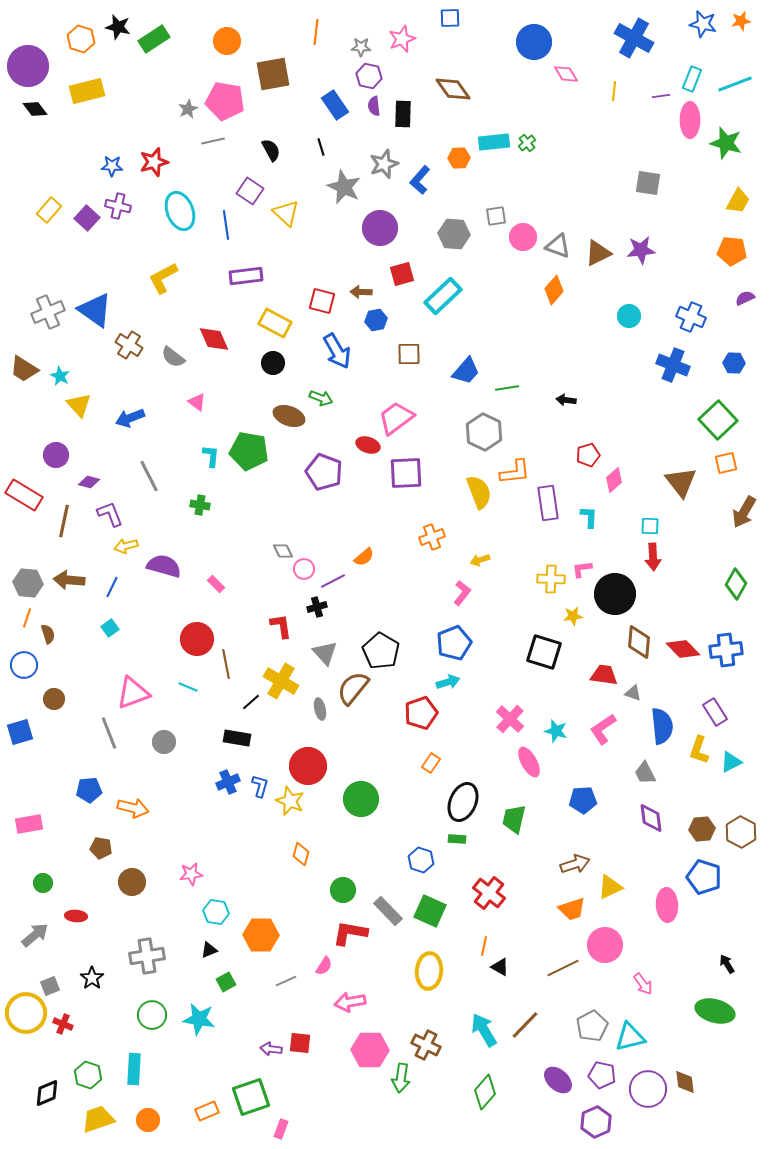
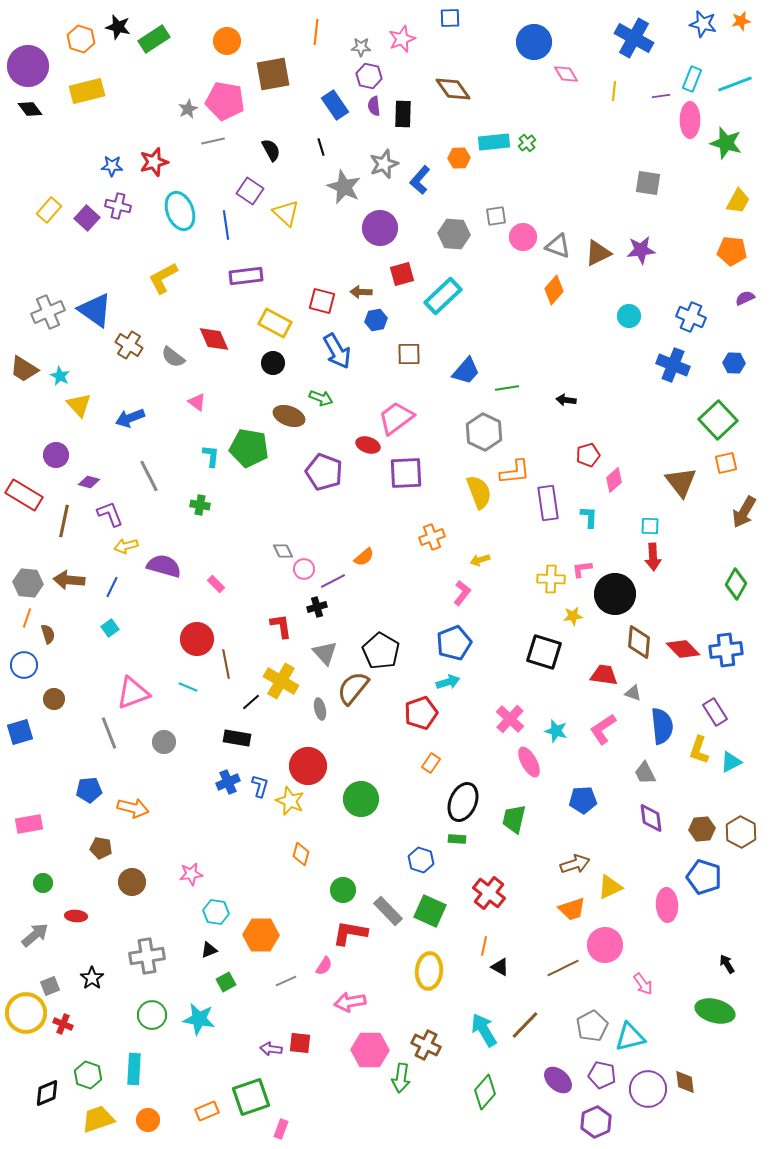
black diamond at (35, 109): moved 5 px left
green pentagon at (249, 451): moved 3 px up
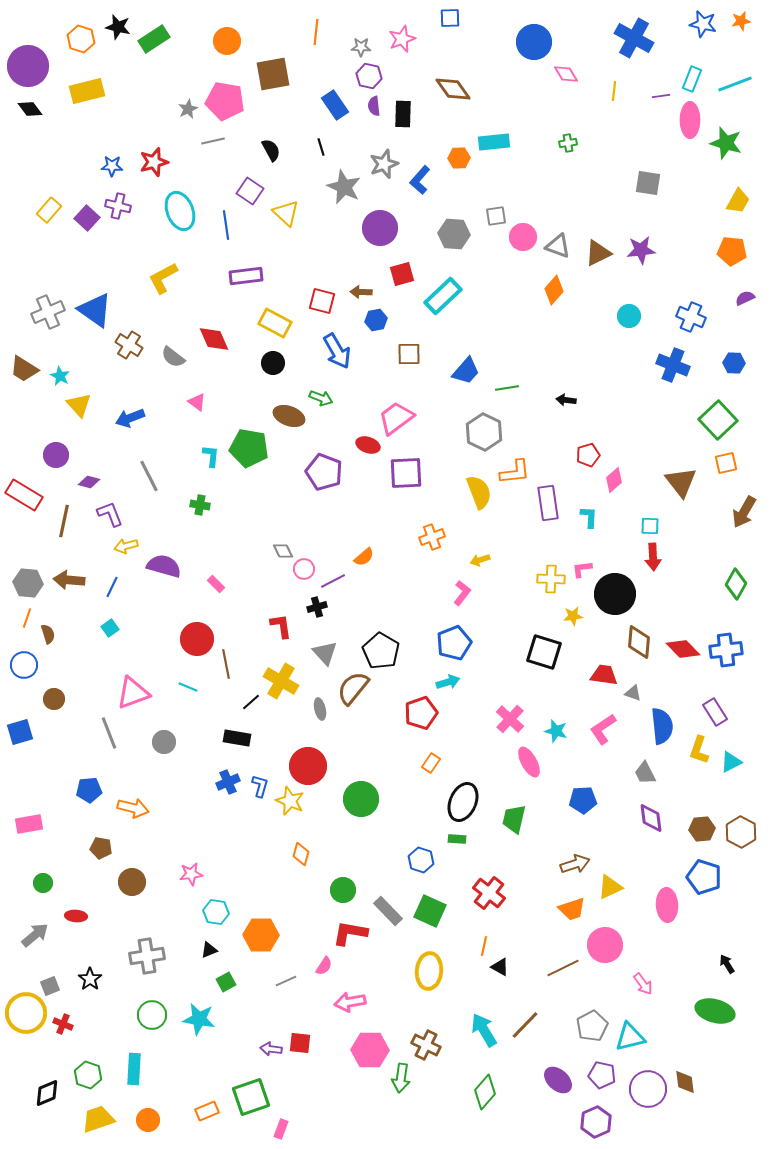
green cross at (527, 143): moved 41 px right; rotated 30 degrees clockwise
black star at (92, 978): moved 2 px left, 1 px down
